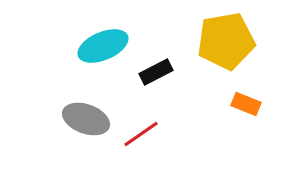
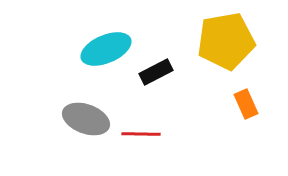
cyan ellipse: moved 3 px right, 3 px down
orange rectangle: rotated 44 degrees clockwise
red line: rotated 36 degrees clockwise
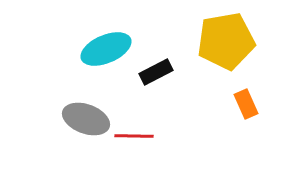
red line: moved 7 px left, 2 px down
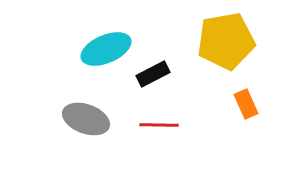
black rectangle: moved 3 px left, 2 px down
red line: moved 25 px right, 11 px up
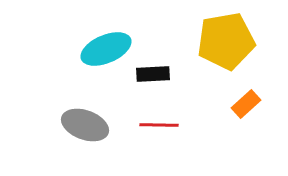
black rectangle: rotated 24 degrees clockwise
orange rectangle: rotated 72 degrees clockwise
gray ellipse: moved 1 px left, 6 px down
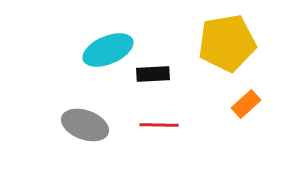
yellow pentagon: moved 1 px right, 2 px down
cyan ellipse: moved 2 px right, 1 px down
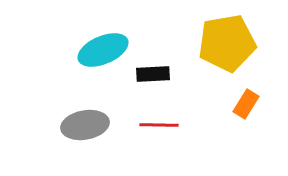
cyan ellipse: moved 5 px left
orange rectangle: rotated 16 degrees counterclockwise
gray ellipse: rotated 30 degrees counterclockwise
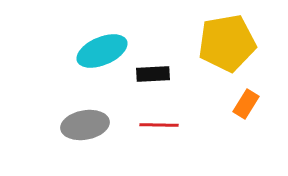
cyan ellipse: moved 1 px left, 1 px down
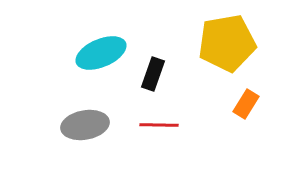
cyan ellipse: moved 1 px left, 2 px down
black rectangle: rotated 68 degrees counterclockwise
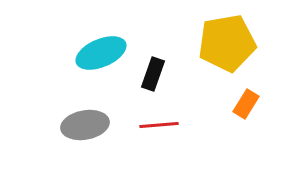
red line: rotated 6 degrees counterclockwise
